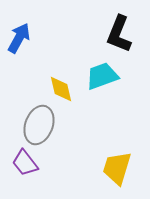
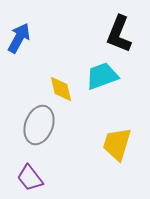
purple trapezoid: moved 5 px right, 15 px down
yellow trapezoid: moved 24 px up
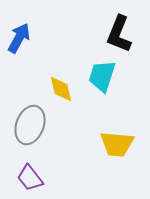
cyan trapezoid: rotated 52 degrees counterclockwise
gray ellipse: moved 9 px left
yellow trapezoid: rotated 102 degrees counterclockwise
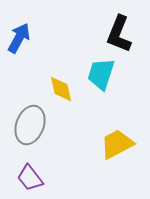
cyan trapezoid: moved 1 px left, 2 px up
yellow trapezoid: rotated 147 degrees clockwise
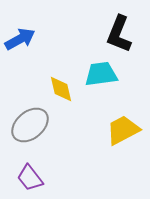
blue arrow: moved 1 px right, 1 px down; rotated 32 degrees clockwise
cyan trapezoid: rotated 64 degrees clockwise
gray ellipse: rotated 30 degrees clockwise
yellow trapezoid: moved 6 px right, 14 px up
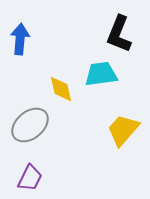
blue arrow: rotated 56 degrees counterclockwise
yellow trapezoid: rotated 21 degrees counterclockwise
purple trapezoid: rotated 116 degrees counterclockwise
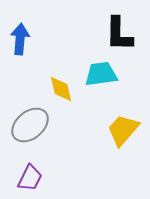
black L-shape: rotated 21 degrees counterclockwise
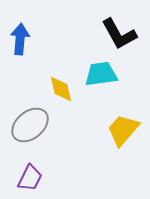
black L-shape: rotated 30 degrees counterclockwise
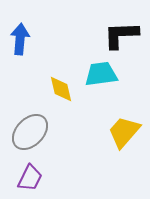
black L-shape: moved 2 px right, 1 px down; rotated 117 degrees clockwise
gray ellipse: moved 7 px down; rotated 6 degrees counterclockwise
yellow trapezoid: moved 1 px right, 2 px down
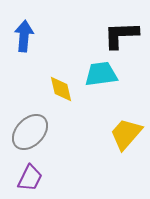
blue arrow: moved 4 px right, 3 px up
yellow trapezoid: moved 2 px right, 2 px down
